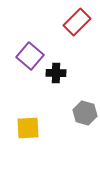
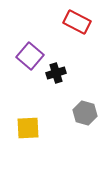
red rectangle: rotated 72 degrees clockwise
black cross: rotated 18 degrees counterclockwise
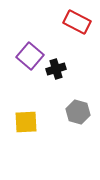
black cross: moved 4 px up
gray hexagon: moved 7 px left, 1 px up
yellow square: moved 2 px left, 6 px up
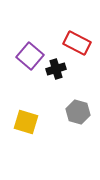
red rectangle: moved 21 px down
yellow square: rotated 20 degrees clockwise
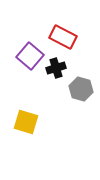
red rectangle: moved 14 px left, 6 px up
black cross: moved 1 px up
gray hexagon: moved 3 px right, 23 px up
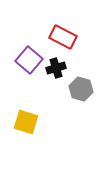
purple square: moved 1 px left, 4 px down
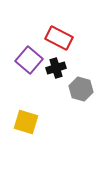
red rectangle: moved 4 px left, 1 px down
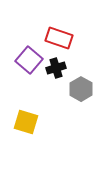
red rectangle: rotated 8 degrees counterclockwise
gray hexagon: rotated 15 degrees clockwise
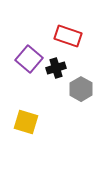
red rectangle: moved 9 px right, 2 px up
purple square: moved 1 px up
